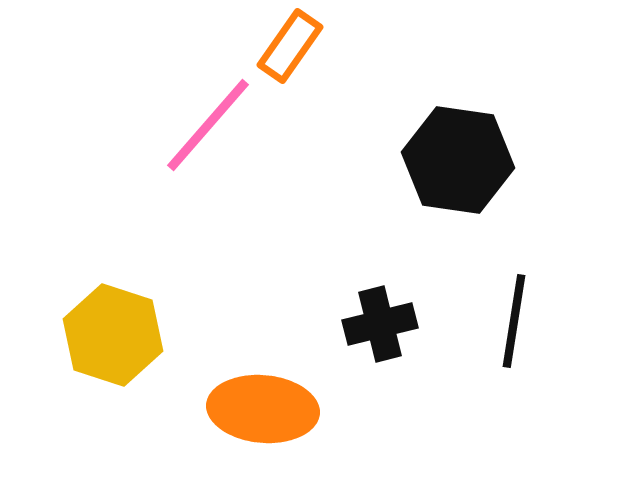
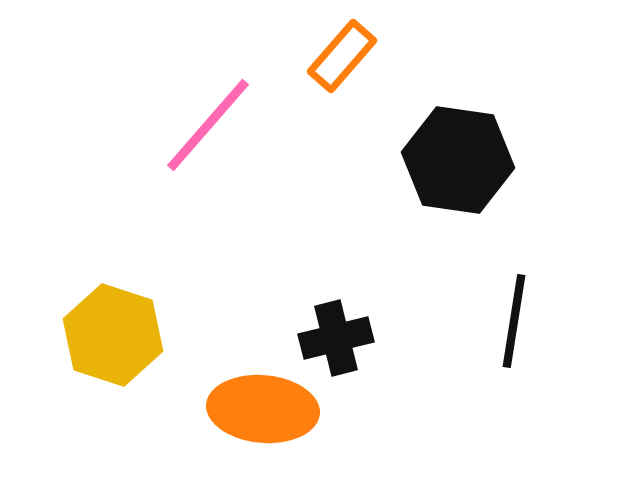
orange rectangle: moved 52 px right, 10 px down; rotated 6 degrees clockwise
black cross: moved 44 px left, 14 px down
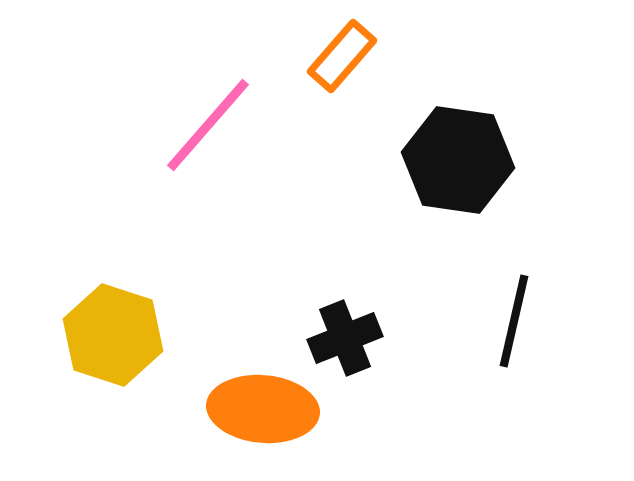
black line: rotated 4 degrees clockwise
black cross: moved 9 px right; rotated 8 degrees counterclockwise
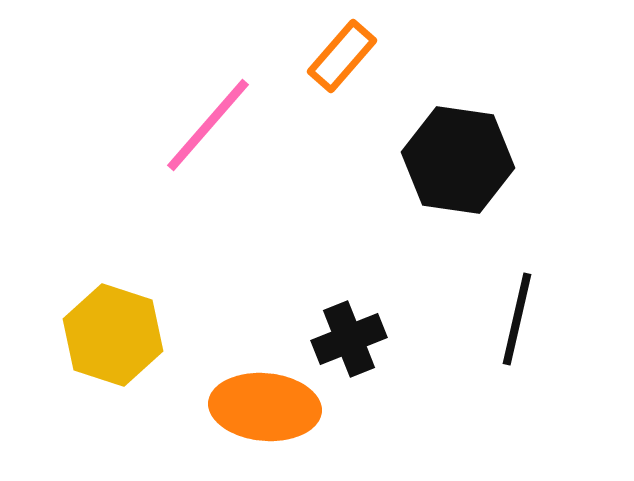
black line: moved 3 px right, 2 px up
black cross: moved 4 px right, 1 px down
orange ellipse: moved 2 px right, 2 px up
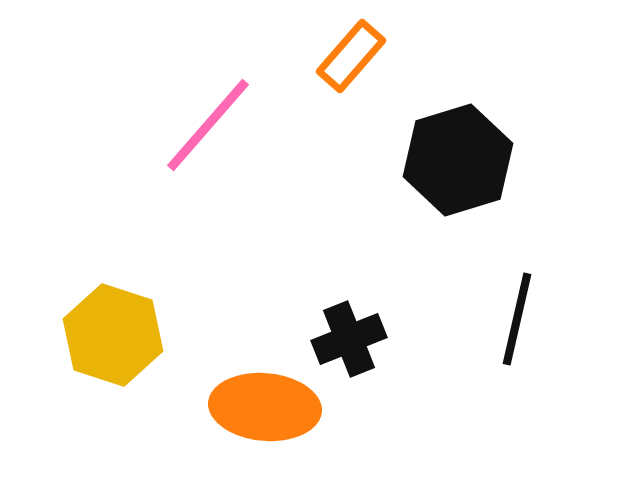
orange rectangle: moved 9 px right
black hexagon: rotated 25 degrees counterclockwise
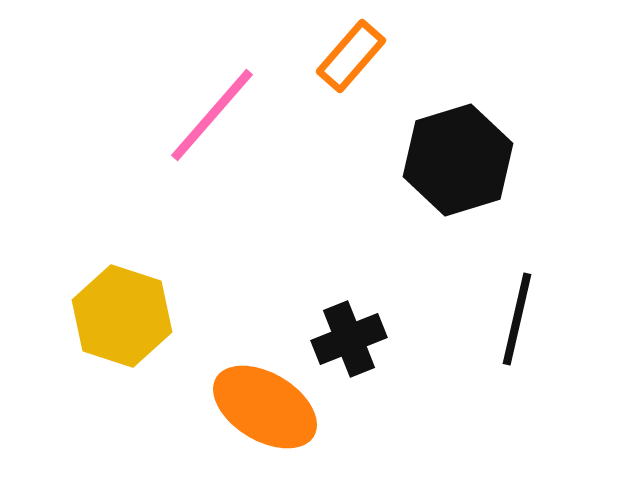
pink line: moved 4 px right, 10 px up
yellow hexagon: moved 9 px right, 19 px up
orange ellipse: rotated 26 degrees clockwise
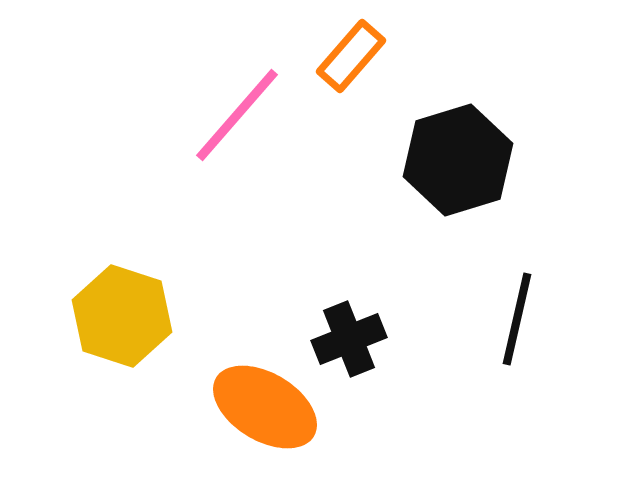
pink line: moved 25 px right
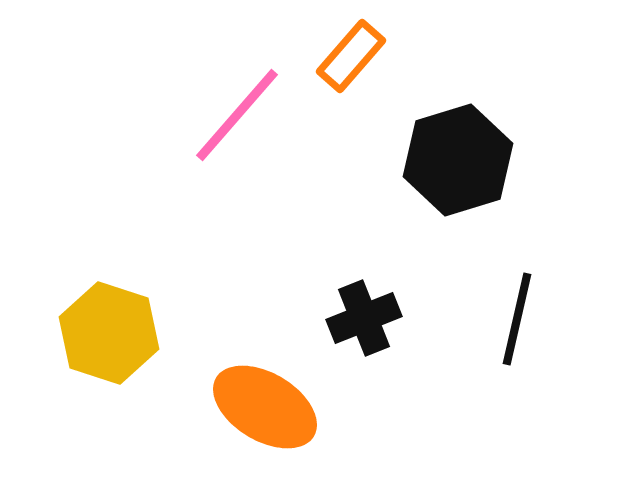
yellow hexagon: moved 13 px left, 17 px down
black cross: moved 15 px right, 21 px up
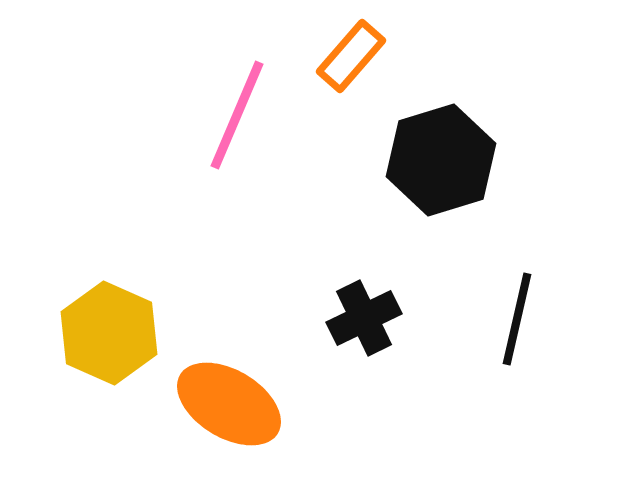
pink line: rotated 18 degrees counterclockwise
black hexagon: moved 17 px left
black cross: rotated 4 degrees counterclockwise
yellow hexagon: rotated 6 degrees clockwise
orange ellipse: moved 36 px left, 3 px up
